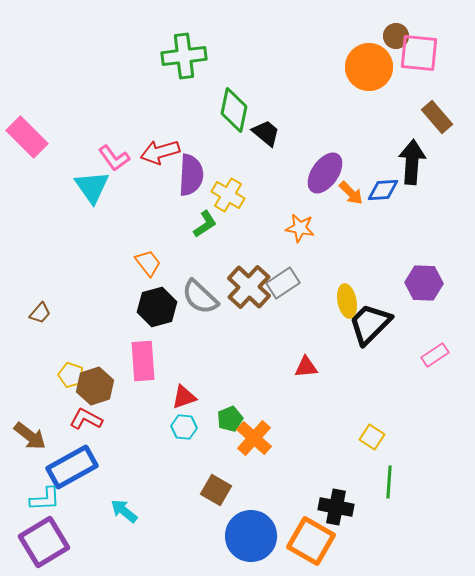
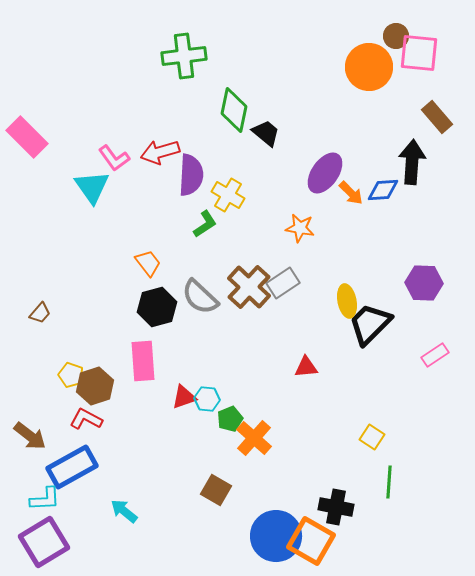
cyan hexagon at (184, 427): moved 23 px right, 28 px up
blue circle at (251, 536): moved 25 px right
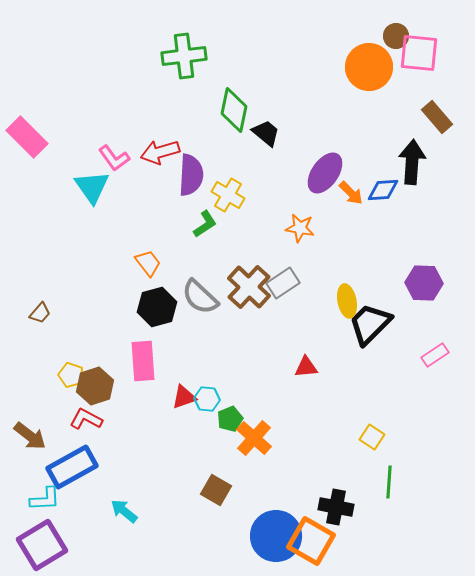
purple square at (44, 542): moved 2 px left, 3 px down
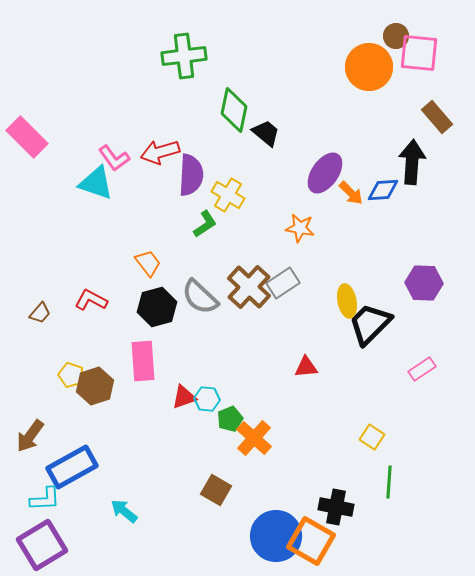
cyan triangle at (92, 187): moved 4 px right, 4 px up; rotated 36 degrees counterclockwise
pink rectangle at (435, 355): moved 13 px left, 14 px down
red L-shape at (86, 419): moved 5 px right, 119 px up
brown arrow at (30, 436): rotated 88 degrees clockwise
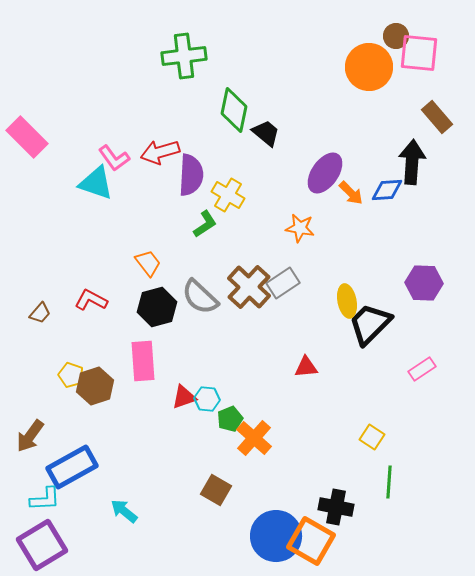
blue diamond at (383, 190): moved 4 px right
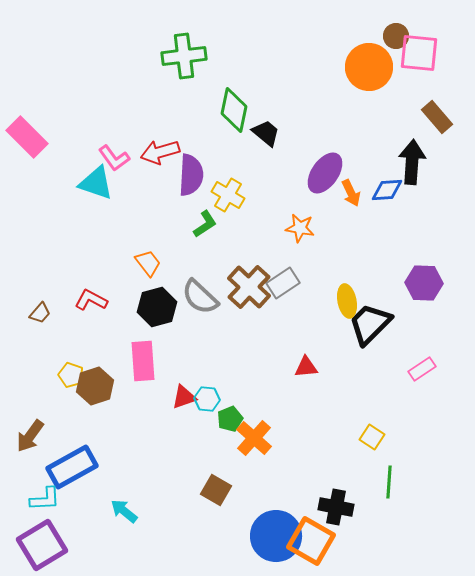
orange arrow at (351, 193): rotated 20 degrees clockwise
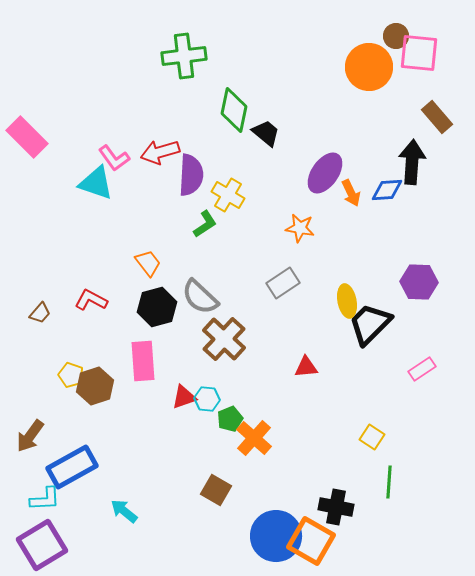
purple hexagon at (424, 283): moved 5 px left, 1 px up
brown cross at (249, 287): moved 25 px left, 52 px down
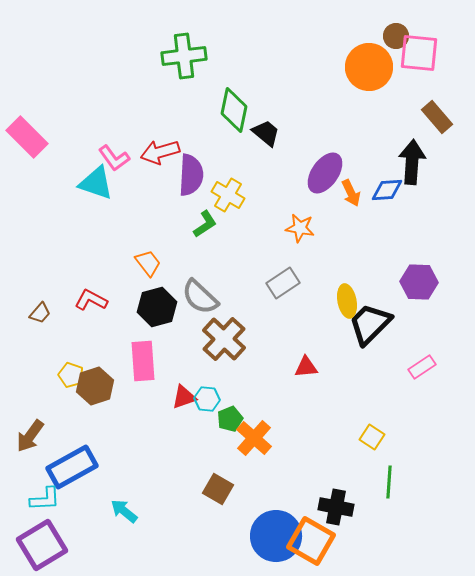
pink rectangle at (422, 369): moved 2 px up
brown square at (216, 490): moved 2 px right, 1 px up
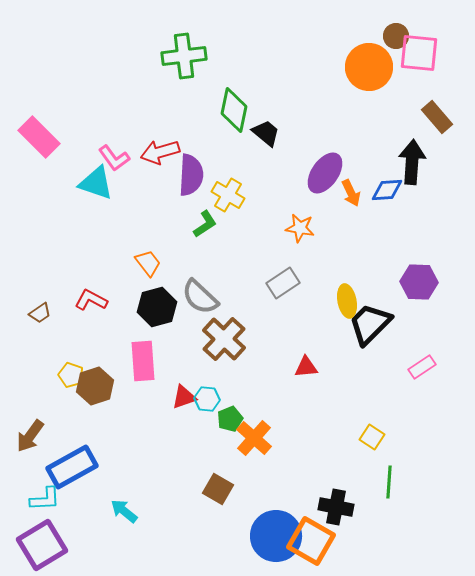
pink rectangle at (27, 137): moved 12 px right
brown trapezoid at (40, 313): rotated 15 degrees clockwise
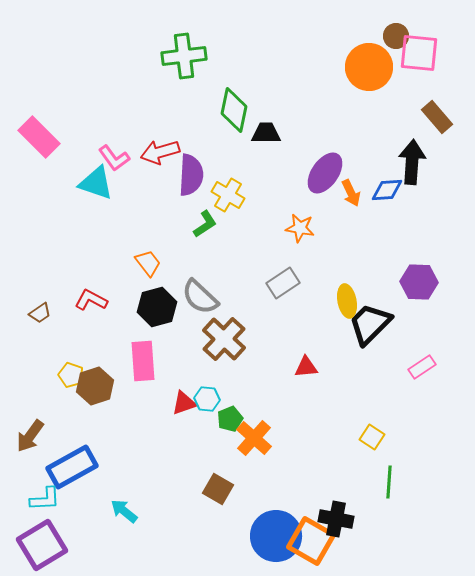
black trapezoid at (266, 133): rotated 40 degrees counterclockwise
red triangle at (184, 397): moved 6 px down
black cross at (336, 507): moved 12 px down
